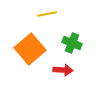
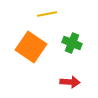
orange square: moved 1 px right, 2 px up; rotated 16 degrees counterclockwise
red arrow: moved 7 px right, 12 px down
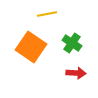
green cross: rotated 12 degrees clockwise
red arrow: moved 6 px right, 9 px up
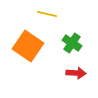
yellow line: rotated 24 degrees clockwise
orange square: moved 3 px left, 1 px up
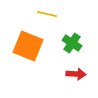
orange square: rotated 12 degrees counterclockwise
red arrow: moved 1 px down
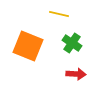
yellow line: moved 12 px right
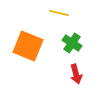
yellow line: moved 1 px up
red arrow: rotated 72 degrees clockwise
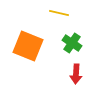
red arrow: rotated 18 degrees clockwise
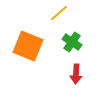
yellow line: rotated 54 degrees counterclockwise
green cross: moved 1 px up
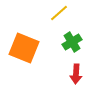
green cross: rotated 24 degrees clockwise
orange square: moved 4 px left, 2 px down
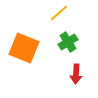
green cross: moved 4 px left
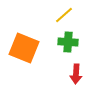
yellow line: moved 5 px right, 2 px down
green cross: rotated 36 degrees clockwise
